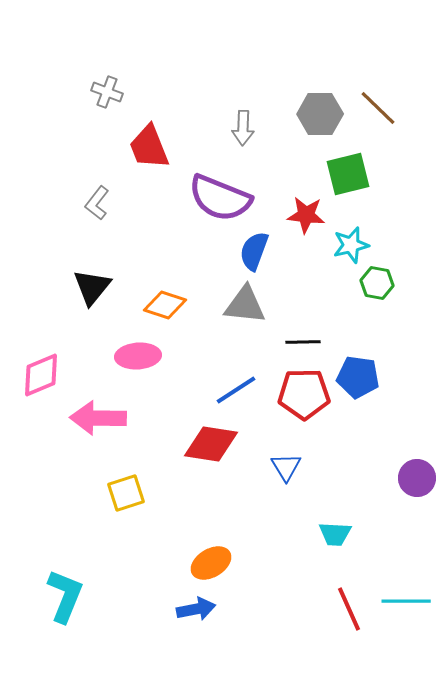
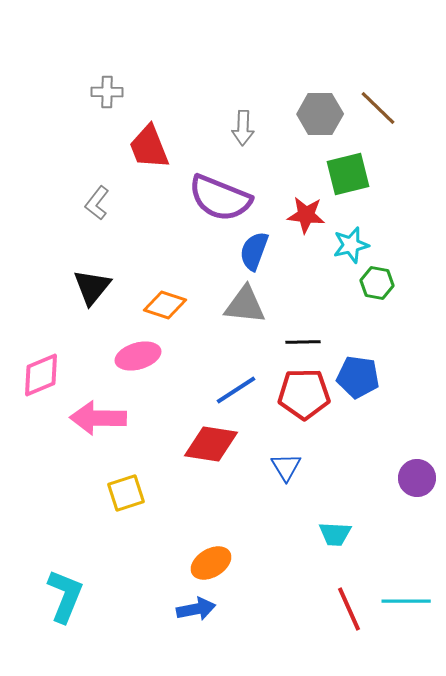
gray cross: rotated 20 degrees counterclockwise
pink ellipse: rotated 12 degrees counterclockwise
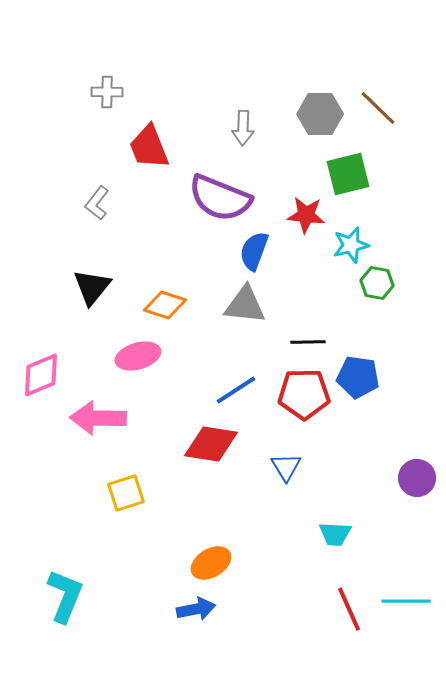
black line: moved 5 px right
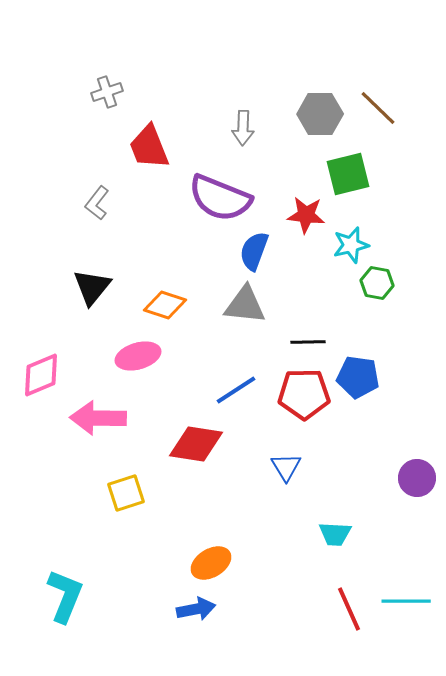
gray cross: rotated 20 degrees counterclockwise
red diamond: moved 15 px left
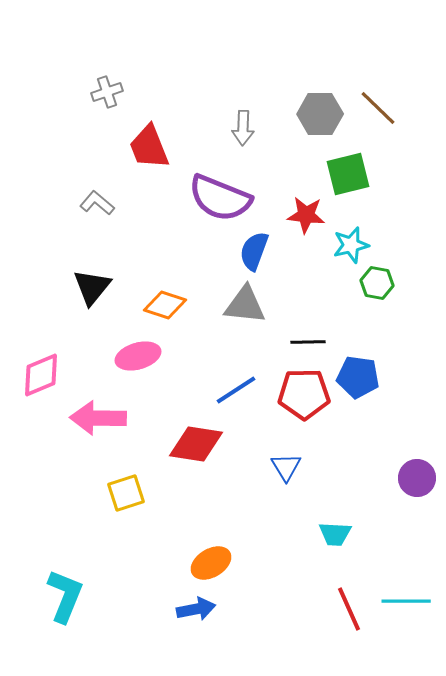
gray L-shape: rotated 92 degrees clockwise
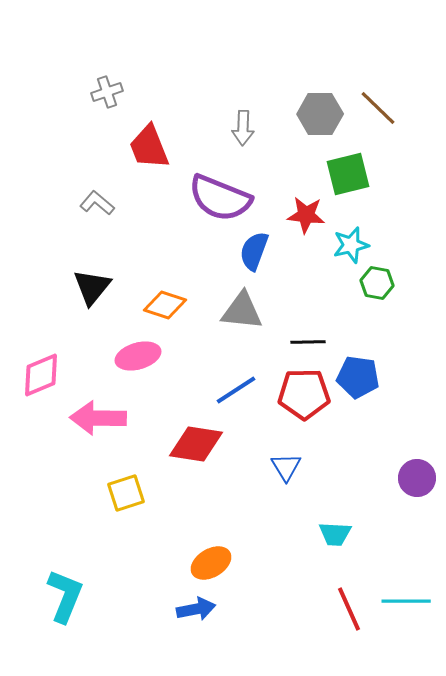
gray triangle: moved 3 px left, 6 px down
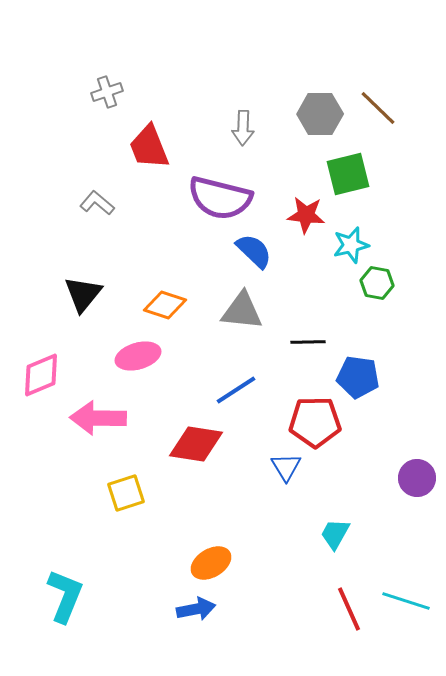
purple semicircle: rotated 8 degrees counterclockwise
blue semicircle: rotated 114 degrees clockwise
black triangle: moved 9 px left, 7 px down
red pentagon: moved 11 px right, 28 px down
cyan trapezoid: rotated 116 degrees clockwise
cyan line: rotated 18 degrees clockwise
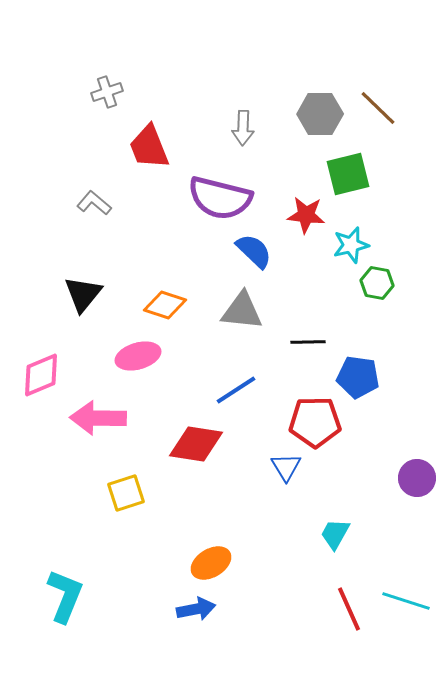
gray L-shape: moved 3 px left
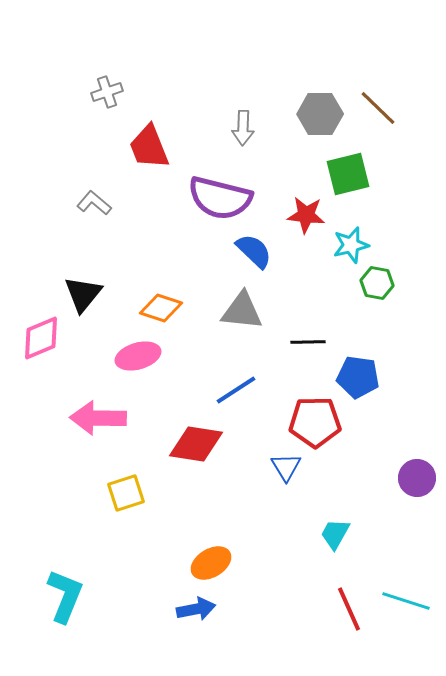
orange diamond: moved 4 px left, 3 px down
pink diamond: moved 37 px up
